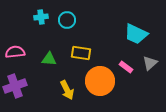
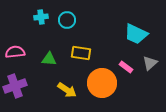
orange circle: moved 2 px right, 2 px down
yellow arrow: rotated 30 degrees counterclockwise
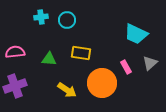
pink rectangle: rotated 24 degrees clockwise
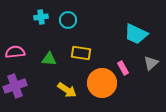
cyan circle: moved 1 px right
gray triangle: moved 1 px right
pink rectangle: moved 3 px left, 1 px down
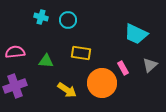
cyan cross: rotated 24 degrees clockwise
green triangle: moved 3 px left, 2 px down
gray triangle: moved 1 px left, 2 px down
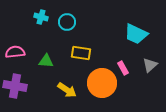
cyan circle: moved 1 px left, 2 px down
purple cross: rotated 30 degrees clockwise
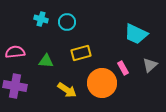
cyan cross: moved 2 px down
yellow rectangle: rotated 24 degrees counterclockwise
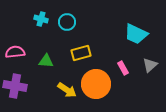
orange circle: moved 6 px left, 1 px down
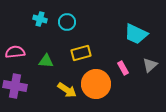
cyan cross: moved 1 px left
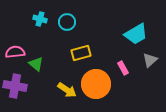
cyan trapezoid: rotated 55 degrees counterclockwise
green triangle: moved 10 px left, 3 px down; rotated 35 degrees clockwise
gray triangle: moved 5 px up
